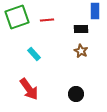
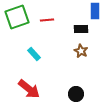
red arrow: rotated 15 degrees counterclockwise
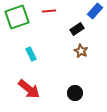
blue rectangle: rotated 42 degrees clockwise
red line: moved 2 px right, 9 px up
black rectangle: moved 4 px left; rotated 32 degrees counterclockwise
cyan rectangle: moved 3 px left; rotated 16 degrees clockwise
black circle: moved 1 px left, 1 px up
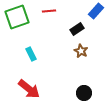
blue rectangle: moved 1 px right
black circle: moved 9 px right
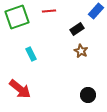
red arrow: moved 9 px left
black circle: moved 4 px right, 2 px down
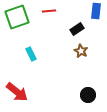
blue rectangle: rotated 35 degrees counterclockwise
red arrow: moved 3 px left, 3 px down
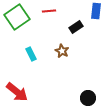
green square: rotated 15 degrees counterclockwise
black rectangle: moved 1 px left, 2 px up
brown star: moved 19 px left
black circle: moved 3 px down
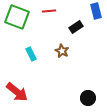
blue rectangle: rotated 21 degrees counterclockwise
green square: rotated 35 degrees counterclockwise
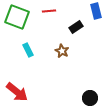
cyan rectangle: moved 3 px left, 4 px up
black circle: moved 2 px right
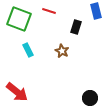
red line: rotated 24 degrees clockwise
green square: moved 2 px right, 2 px down
black rectangle: rotated 40 degrees counterclockwise
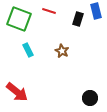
black rectangle: moved 2 px right, 8 px up
